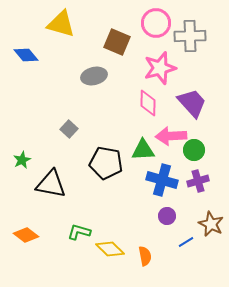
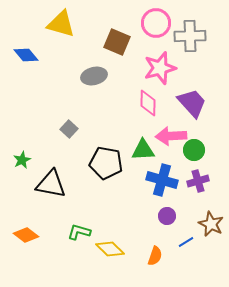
orange semicircle: moved 10 px right; rotated 30 degrees clockwise
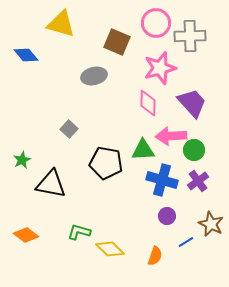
purple cross: rotated 20 degrees counterclockwise
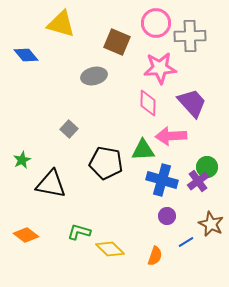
pink star: rotated 12 degrees clockwise
green circle: moved 13 px right, 17 px down
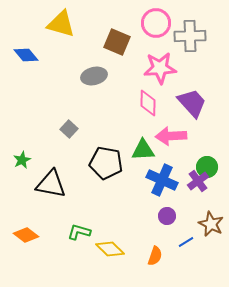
blue cross: rotated 8 degrees clockwise
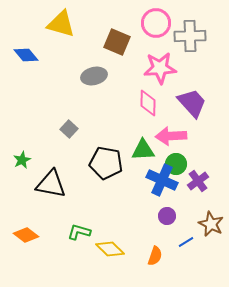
green circle: moved 31 px left, 3 px up
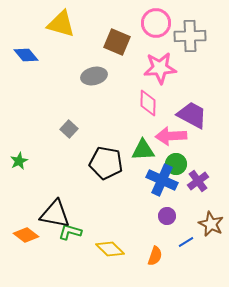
purple trapezoid: moved 12 px down; rotated 20 degrees counterclockwise
green star: moved 3 px left, 1 px down
black triangle: moved 4 px right, 30 px down
green L-shape: moved 9 px left
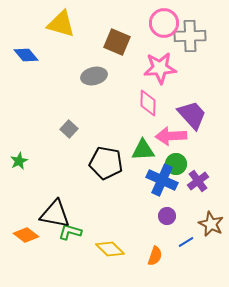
pink circle: moved 8 px right
purple trapezoid: rotated 20 degrees clockwise
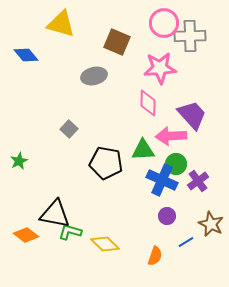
yellow diamond: moved 5 px left, 5 px up
